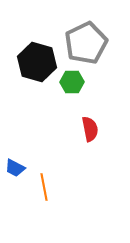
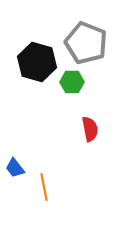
gray pentagon: rotated 24 degrees counterclockwise
blue trapezoid: rotated 25 degrees clockwise
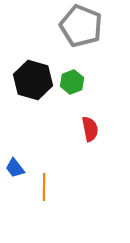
gray pentagon: moved 5 px left, 17 px up
black hexagon: moved 4 px left, 18 px down
green hexagon: rotated 20 degrees counterclockwise
orange line: rotated 12 degrees clockwise
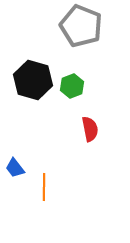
green hexagon: moved 4 px down
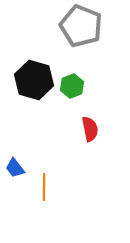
black hexagon: moved 1 px right
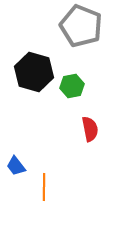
black hexagon: moved 8 px up
green hexagon: rotated 10 degrees clockwise
blue trapezoid: moved 1 px right, 2 px up
